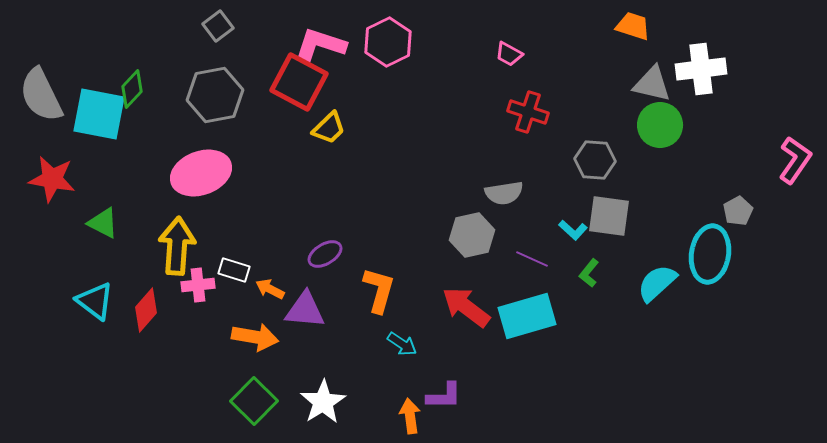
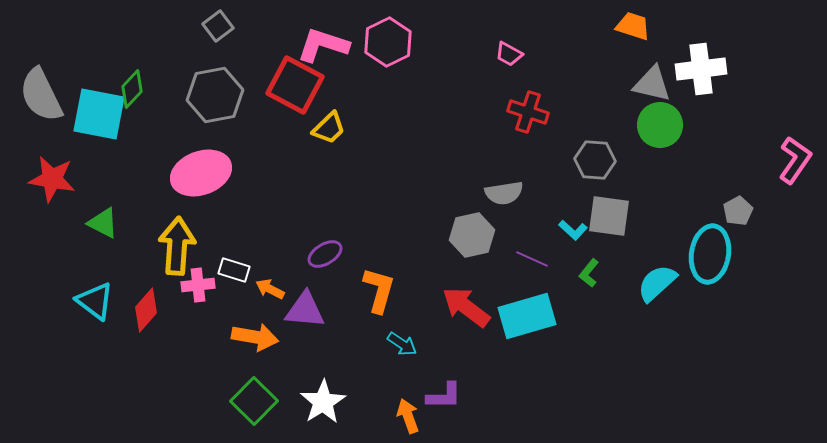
pink L-shape at (320, 45): moved 3 px right
red square at (299, 82): moved 4 px left, 3 px down
orange arrow at (410, 416): moved 2 px left; rotated 12 degrees counterclockwise
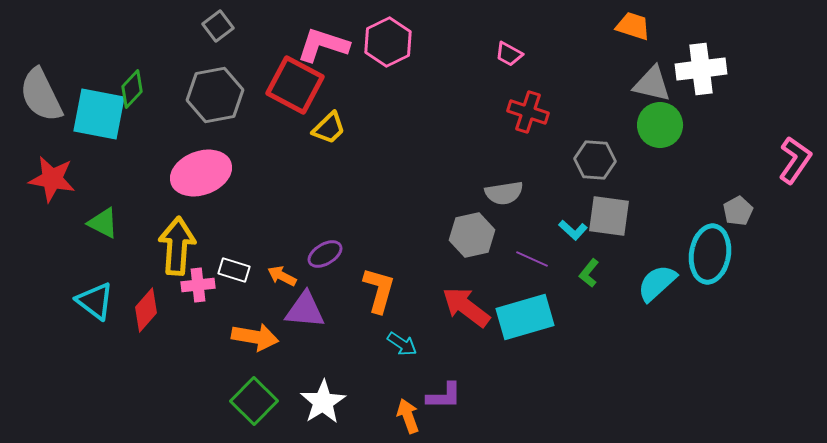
orange arrow at (270, 289): moved 12 px right, 13 px up
cyan rectangle at (527, 316): moved 2 px left, 1 px down
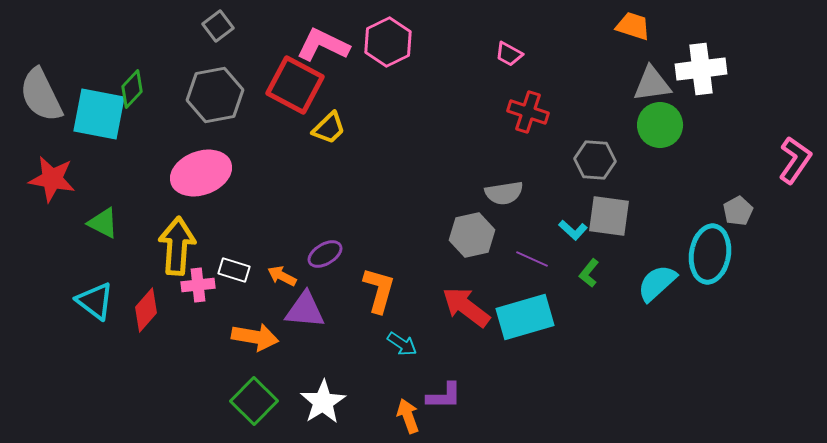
pink L-shape at (323, 45): rotated 8 degrees clockwise
gray triangle at (652, 84): rotated 21 degrees counterclockwise
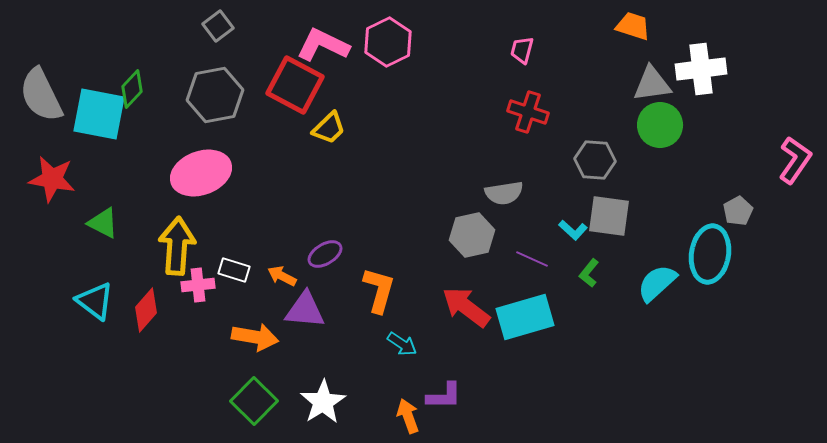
pink trapezoid at (509, 54): moved 13 px right, 4 px up; rotated 76 degrees clockwise
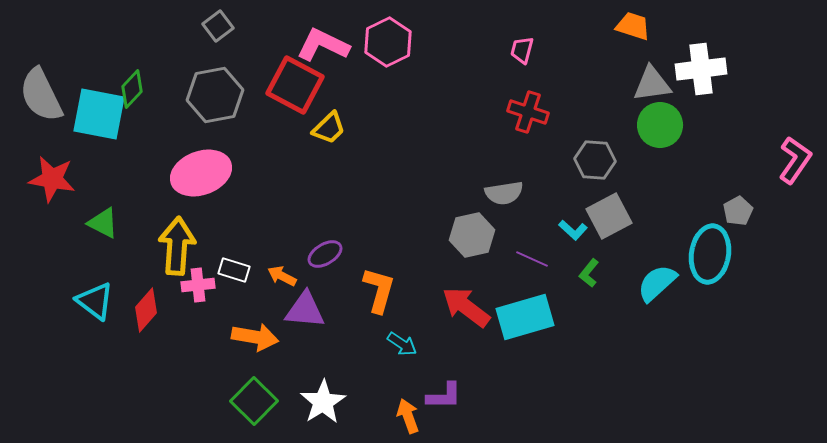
gray square at (609, 216): rotated 36 degrees counterclockwise
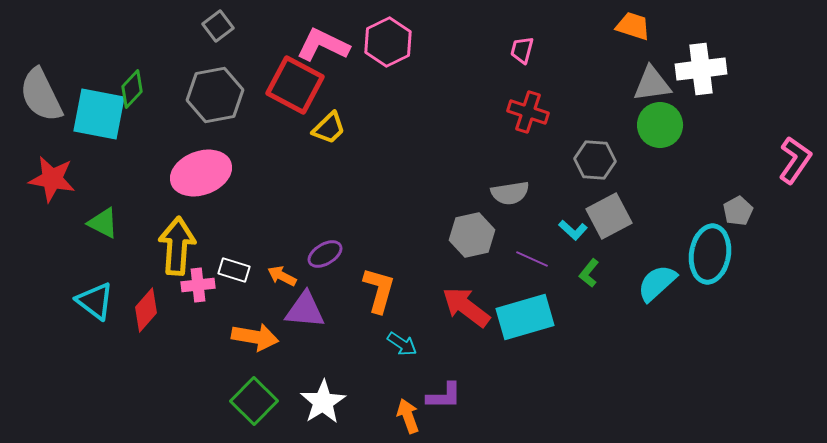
gray semicircle at (504, 193): moved 6 px right
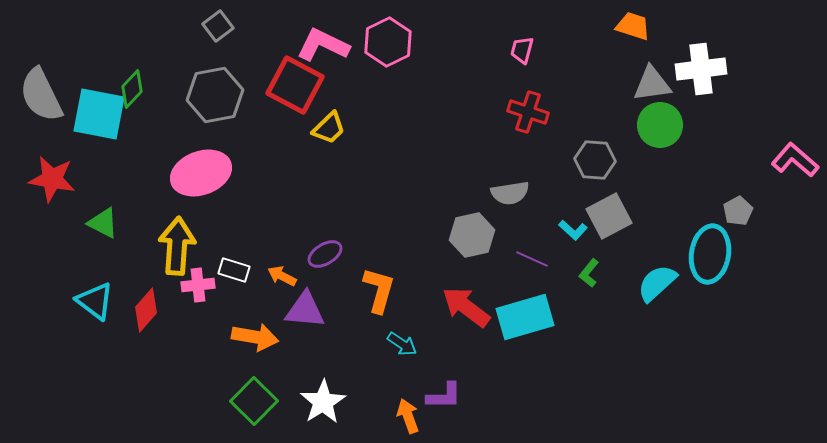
pink L-shape at (795, 160): rotated 84 degrees counterclockwise
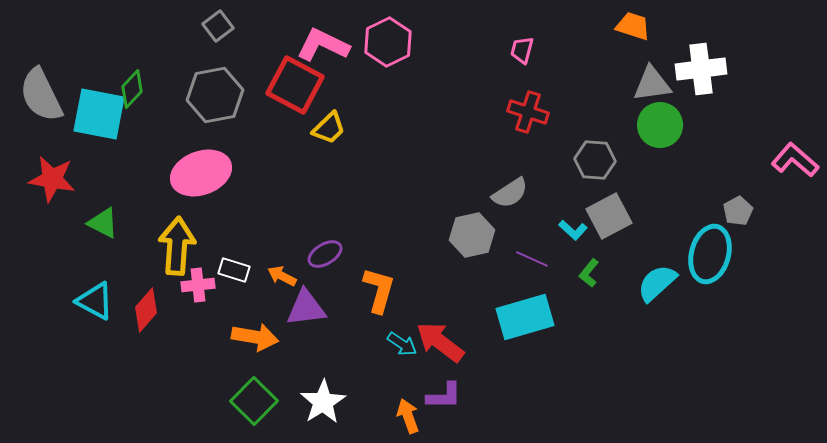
gray semicircle at (510, 193): rotated 24 degrees counterclockwise
cyan ellipse at (710, 254): rotated 6 degrees clockwise
cyan triangle at (95, 301): rotated 9 degrees counterclockwise
red arrow at (466, 307): moved 26 px left, 35 px down
purple triangle at (305, 310): moved 1 px right, 2 px up; rotated 12 degrees counterclockwise
